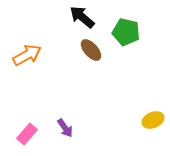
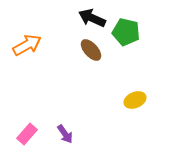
black arrow: moved 10 px right, 1 px down; rotated 16 degrees counterclockwise
orange arrow: moved 10 px up
yellow ellipse: moved 18 px left, 20 px up
purple arrow: moved 6 px down
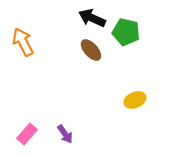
orange arrow: moved 4 px left, 3 px up; rotated 88 degrees counterclockwise
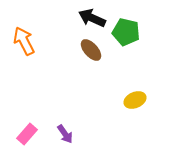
orange arrow: moved 1 px right, 1 px up
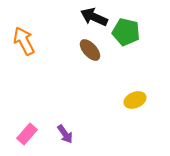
black arrow: moved 2 px right, 1 px up
brown ellipse: moved 1 px left
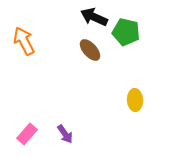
yellow ellipse: rotated 70 degrees counterclockwise
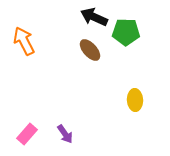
green pentagon: rotated 12 degrees counterclockwise
